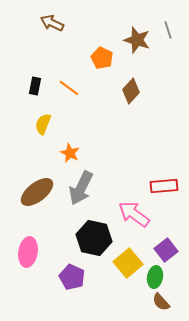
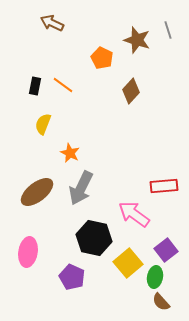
orange line: moved 6 px left, 3 px up
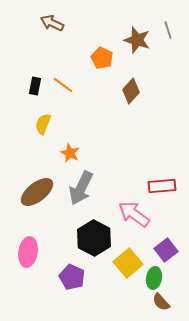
red rectangle: moved 2 px left
black hexagon: rotated 16 degrees clockwise
green ellipse: moved 1 px left, 1 px down
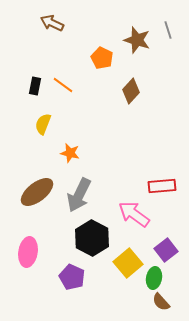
orange star: rotated 12 degrees counterclockwise
gray arrow: moved 2 px left, 7 px down
black hexagon: moved 2 px left
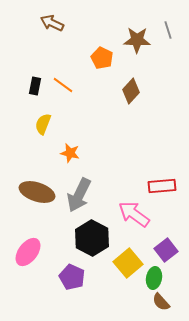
brown star: rotated 16 degrees counterclockwise
brown ellipse: rotated 56 degrees clockwise
pink ellipse: rotated 28 degrees clockwise
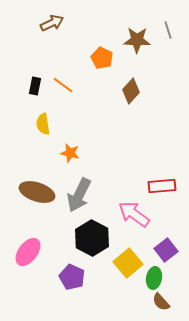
brown arrow: rotated 130 degrees clockwise
yellow semicircle: rotated 30 degrees counterclockwise
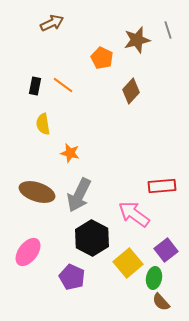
brown star: rotated 16 degrees counterclockwise
